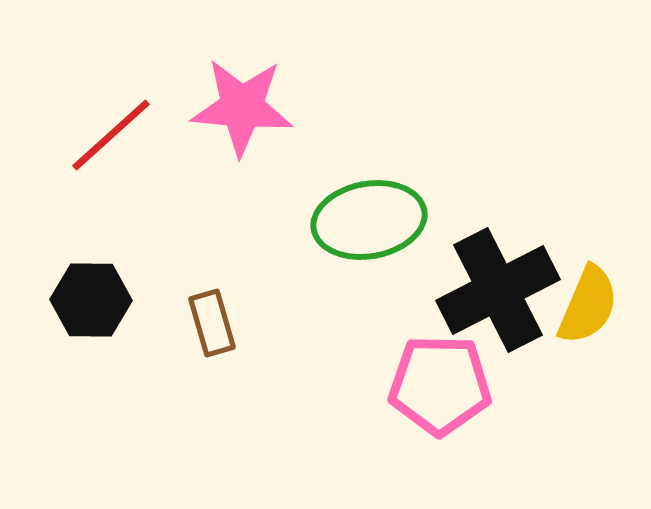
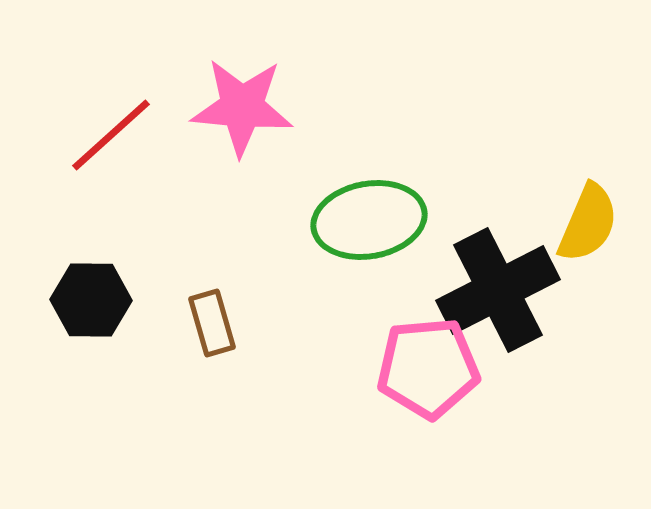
yellow semicircle: moved 82 px up
pink pentagon: moved 12 px left, 17 px up; rotated 6 degrees counterclockwise
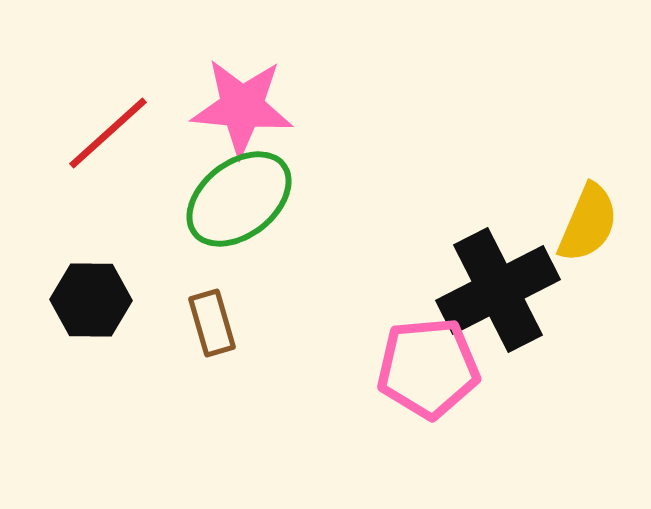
red line: moved 3 px left, 2 px up
green ellipse: moved 130 px left, 21 px up; rotated 28 degrees counterclockwise
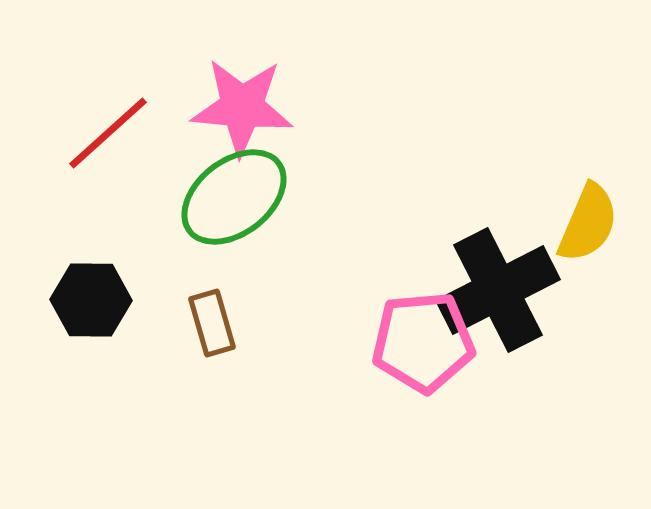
green ellipse: moved 5 px left, 2 px up
pink pentagon: moved 5 px left, 26 px up
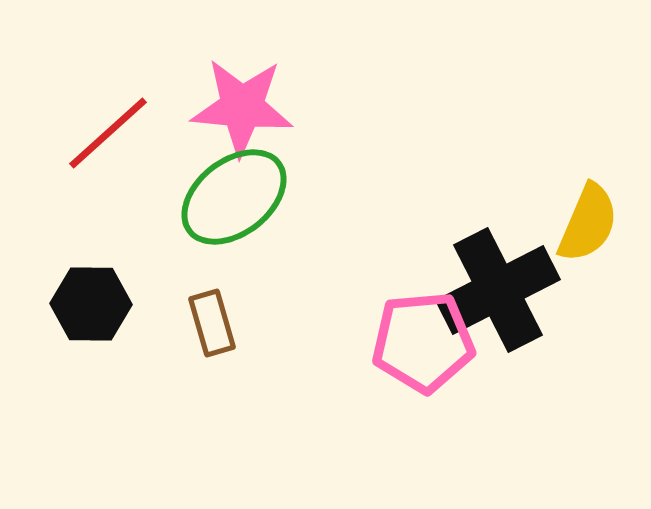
black hexagon: moved 4 px down
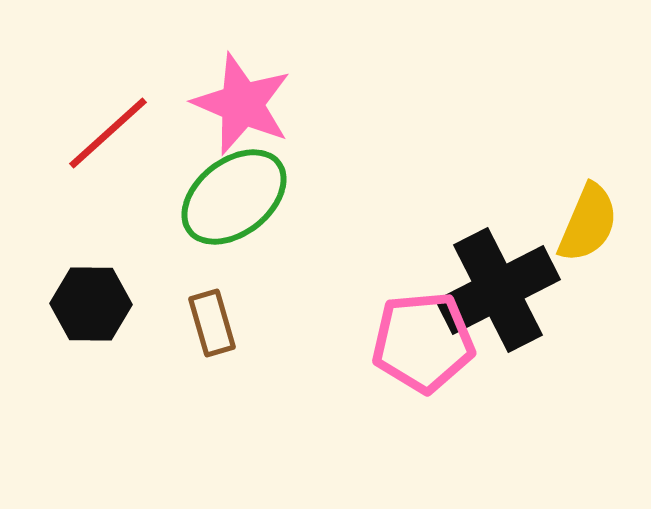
pink star: moved 3 px up; rotated 18 degrees clockwise
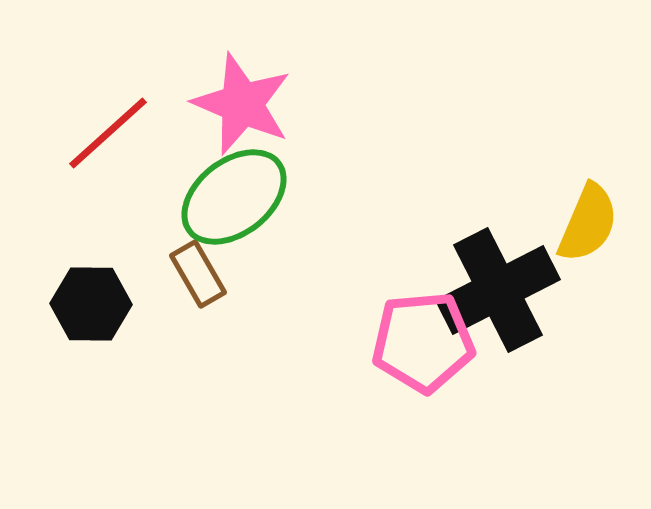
brown rectangle: moved 14 px left, 49 px up; rotated 14 degrees counterclockwise
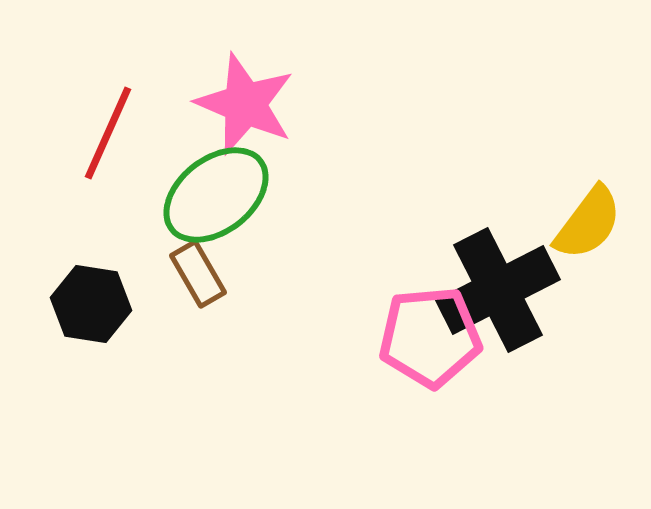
pink star: moved 3 px right
red line: rotated 24 degrees counterclockwise
green ellipse: moved 18 px left, 2 px up
yellow semicircle: rotated 14 degrees clockwise
black hexagon: rotated 8 degrees clockwise
pink pentagon: moved 7 px right, 5 px up
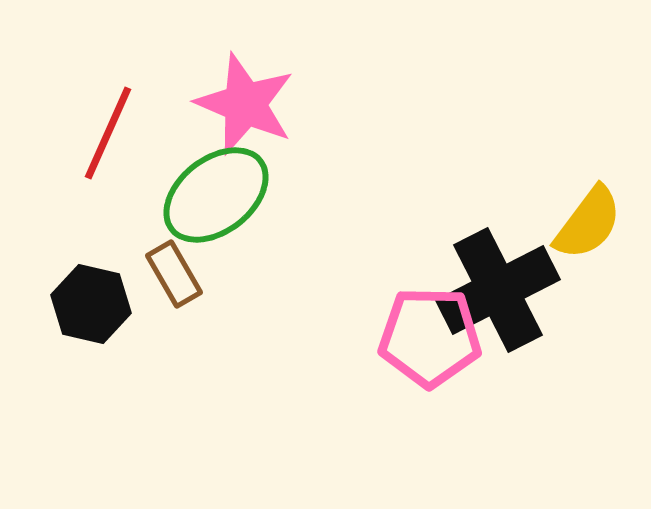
brown rectangle: moved 24 px left
black hexagon: rotated 4 degrees clockwise
pink pentagon: rotated 6 degrees clockwise
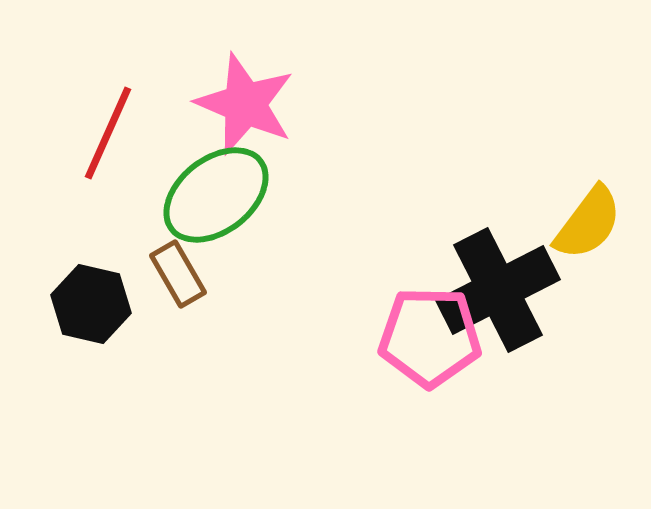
brown rectangle: moved 4 px right
